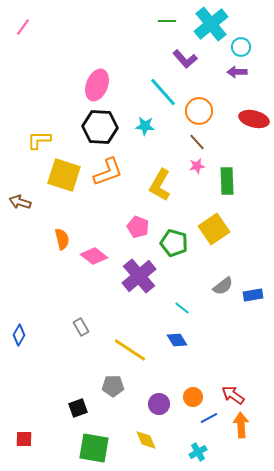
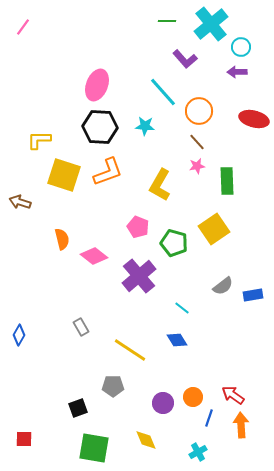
purple circle at (159, 404): moved 4 px right, 1 px up
blue line at (209, 418): rotated 42 degrees counterclockwise
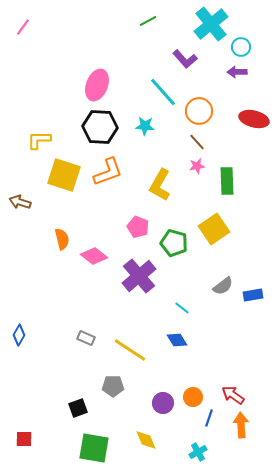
green line at (167, 21): moved 19 px left; rotated 30 degrees counterclockwise
gray rectangle at (81, 327): moved 5 px right, 11 px down; rotated 36 degrees counterclockwise
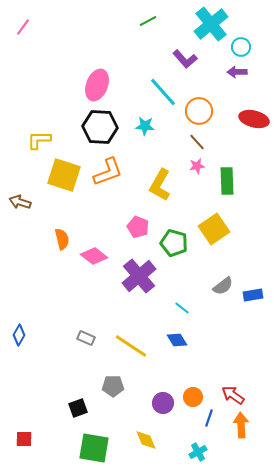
yellow line at (130, 350): moved 1 px right, 4 px up
